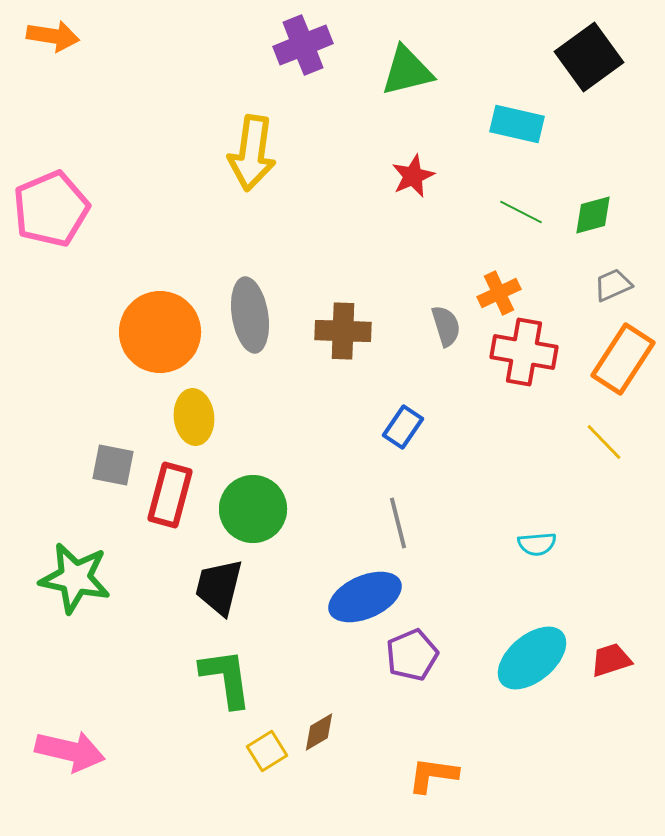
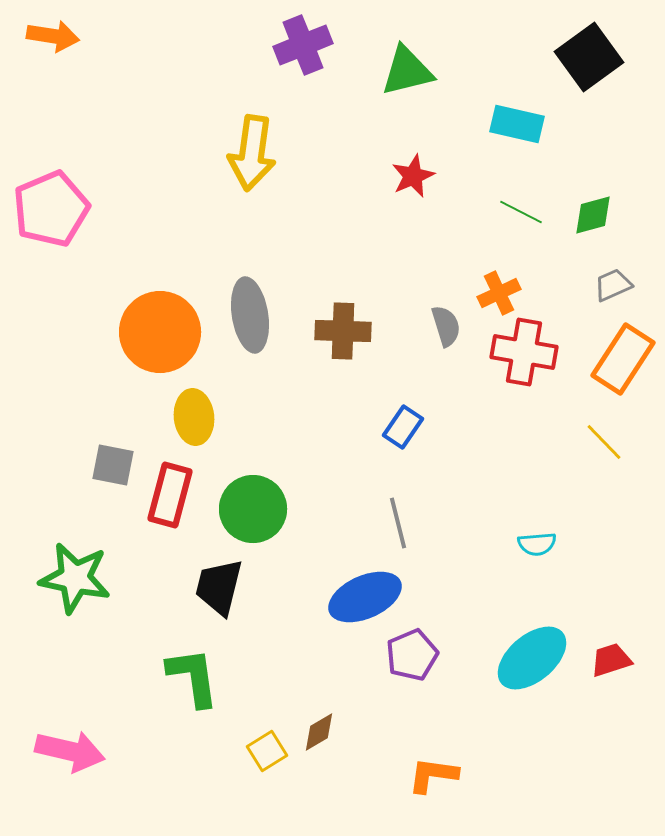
green L-shape: moved 33 px left, 1 px up
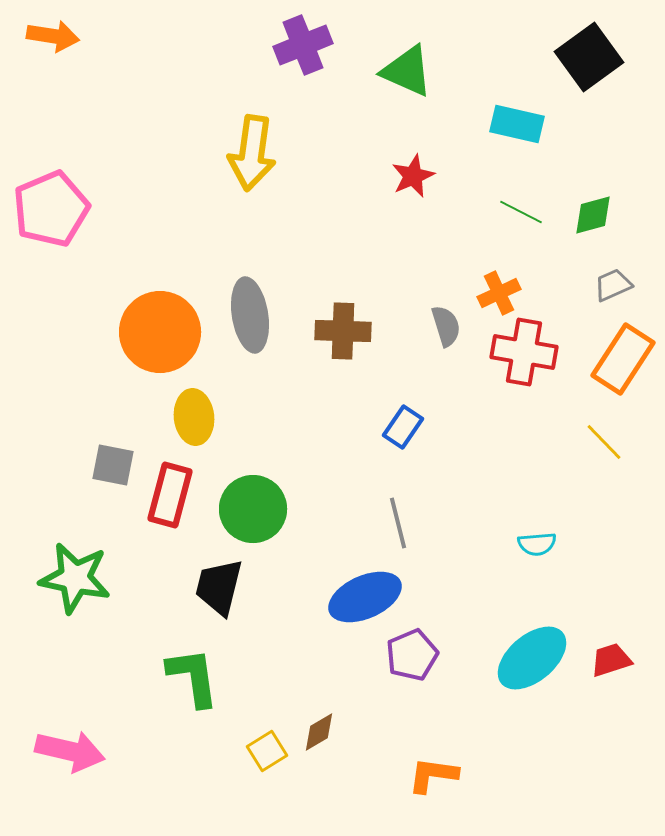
green triangle: rotated 38 degrees clockwise
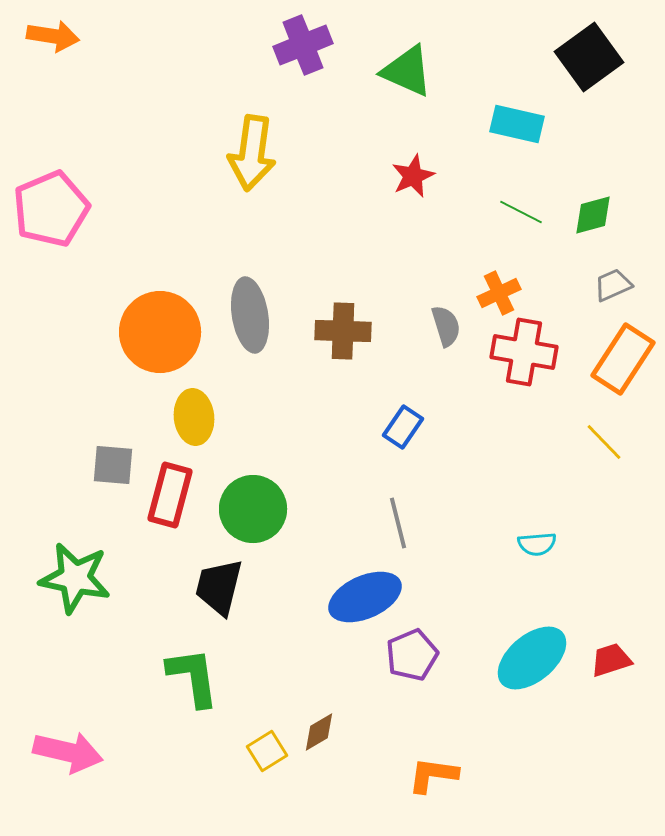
gray square: rotated 6 degrees counterclockwise
pink arrow: moved 2 px left, 1 px down
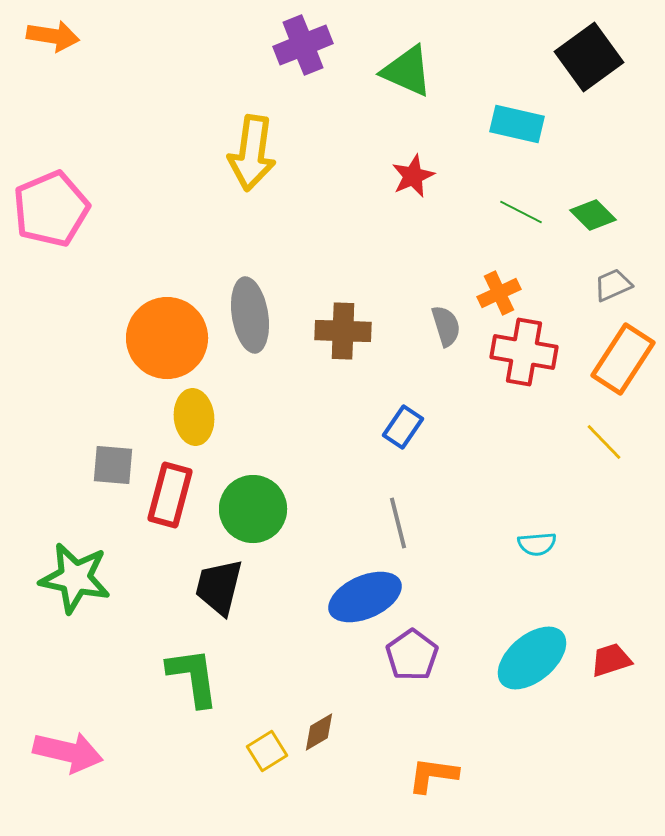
green diamond: rotated 60 degrees clockwise
orange circle: moved 7 px right, 6 px down
purple pentagon: rotated 12 degrees counterclockwise
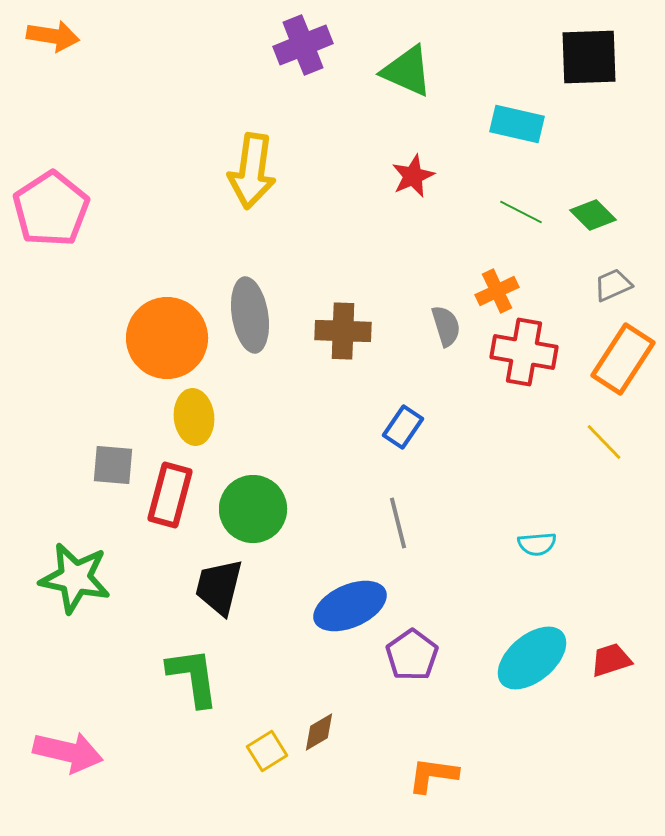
black square: rotated 34 degrees clockwise
yellow arrow: moved 18 px down
pink pentagon: rotated 10 degrees counterclockwise
orange cross: moved 2 px left, 2 px up
blue ellipse: moved 15 px left, 9 px down
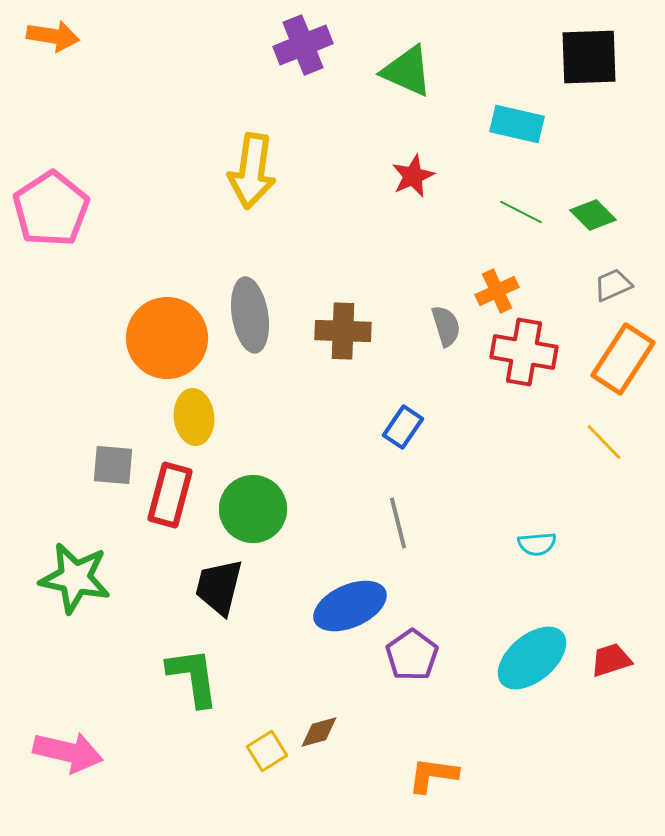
brown diamond: rotated 15 degrees clockwise
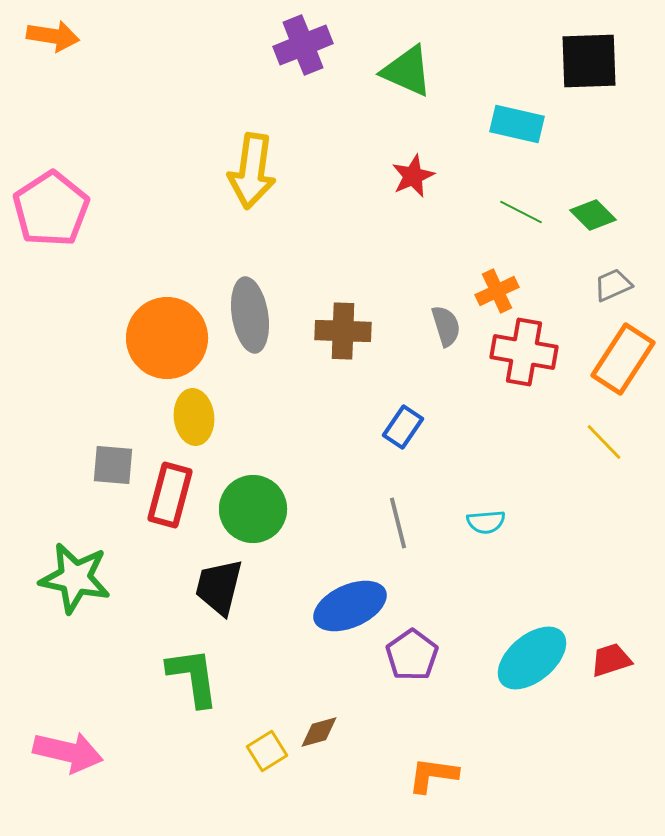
black square: moved 4 px down
cyan semicircle: moved 51 px left, 22 px up
